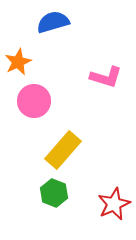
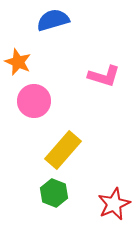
blue semicircle: moved 2 px up
orange star: rotated 24 degrees counterclockwise
pink L-shape: moved 2 px left, 1 px up
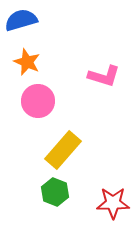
blue semicircle: moved 32 px left
orange star: moved 9 px right
pink circle: moved 4 px right
green hexagon: moved 1 px right, 1 px up
red star: moved 1 px left, 1 px up; rotated 24 degrees clockwise
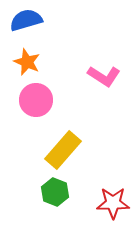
blue semicircle: moved 5 px right
pink L-shape: rotated 16 degrees clockwise
pink circle: moved 2 px left, 1 px up
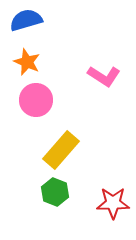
yellow rectangle: moved 2 px left
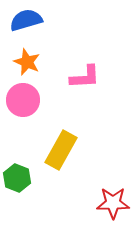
pink L-shape: moved 19 px left, 1 px down; rotated 36 degrees counterclockwise
pink circle: moved 13 px left
yellow rectangle: rotated 12 degrees counterclockwise
green hexagon: moved 38 px left, 14 px up
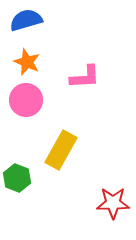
pink circle: moved 3 px right
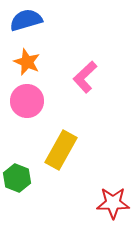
pink L-shape: rotated 140 degrees clockwise
pink circle: moved 1 px right, 1 px down
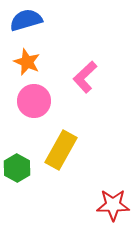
pink circle: moved 7 px right
green hexagon: moved 10 px up; rotated 8 degrees clockwise
red star: moved 2 px down
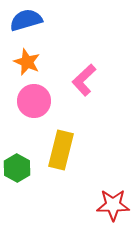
pink L-shape: moved 1 px left, 3 px down
yellow rectangle: rotated 15 degrees counterclockwise
